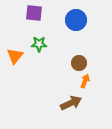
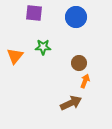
blue circle: moved 3 px up
green star: moved 4 px right, 3 px down
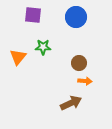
purple square: moved 1 px left, 2 px down
orange triangle: moved 3 px right, 1 px down
orange arrow: rotated 72 degrees clockwise
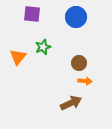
purple square: moved 1 px left, 1 px up
green star: rotated 21 degrees counterclockwise
